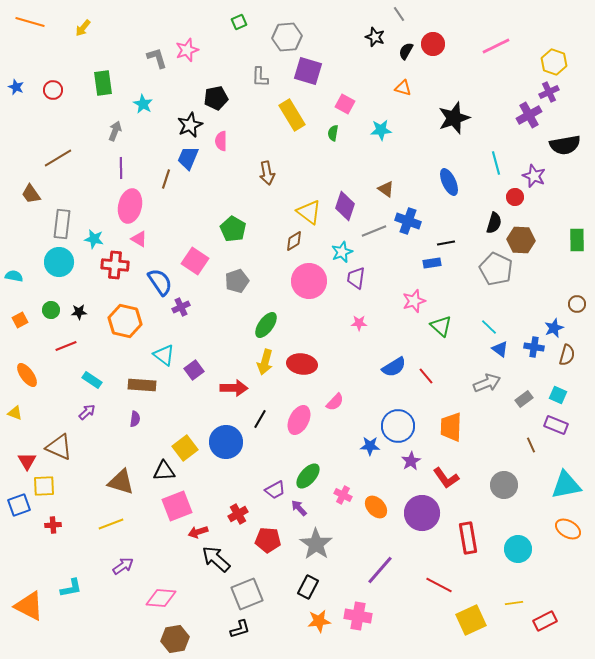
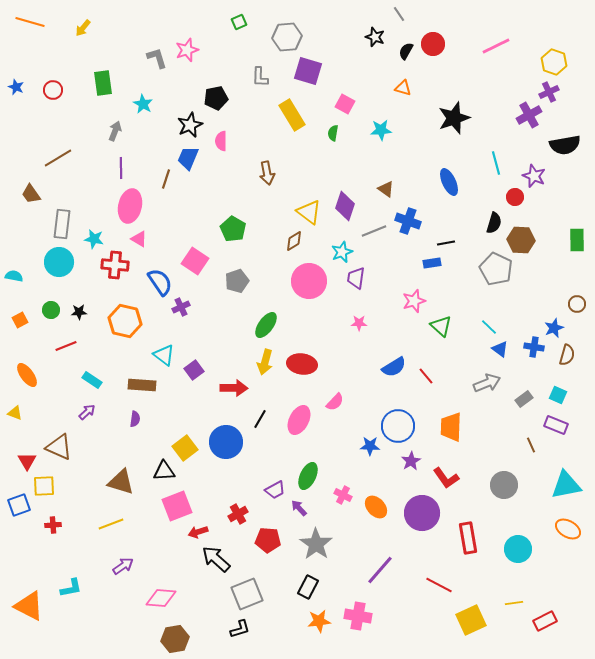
green ellipse at (308, 476): rotated 16 degrees counterclockwise
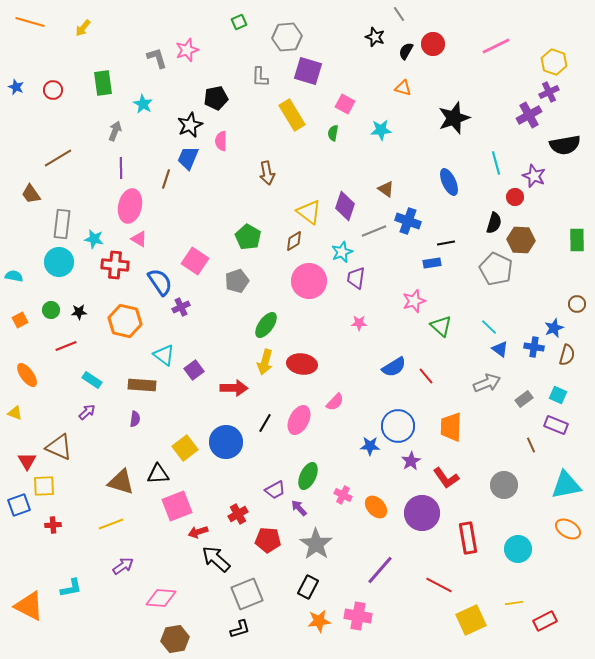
green pentagon at (233, 229): moved 15 px right, 8 px down
black line at (260, 419): moved 5 px right, 4 px down
black triangle at (164, 471): moved 6 px left, 3 px down
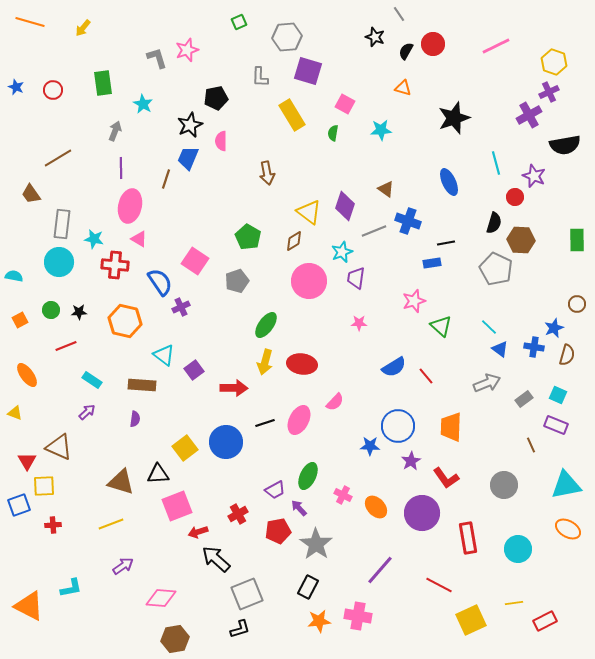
black line at (265, 423): rotated 42 degrees clockwise
red pentagon at (268, 540): moved 10 px right, 9 px up; rotated 15 degrees counterclockwise
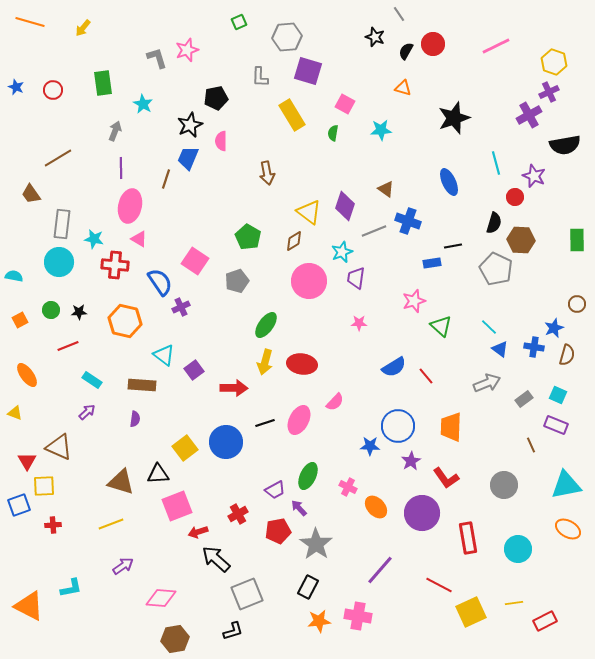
black line at (446, 243): moved 7 px right, 3 px down
red line at (66, 346): moved 2 px right
pink cross at (343, 495): moved 5 px right, 8 px up
yellow square at (471, 620): moved 8 px up
black L-shape at (240, 629): moved 7 px left, 2 px down
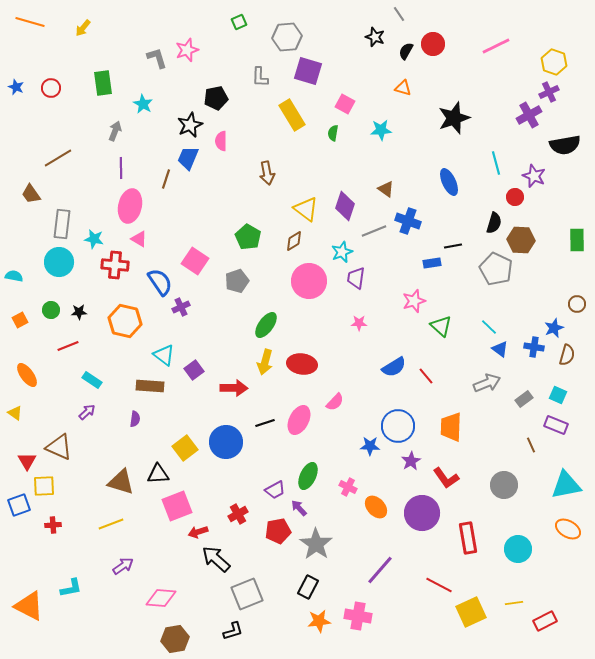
red circle at (53, 90): moved 2 px left, 2 px up
yellow triangle at (309, 212): moved 3 px left, 3 px up
brown rectangle at (142, 385): moved 8 px right, 1 px down
yellow triangle at (15, 413): rotated 14 degrees clockwise
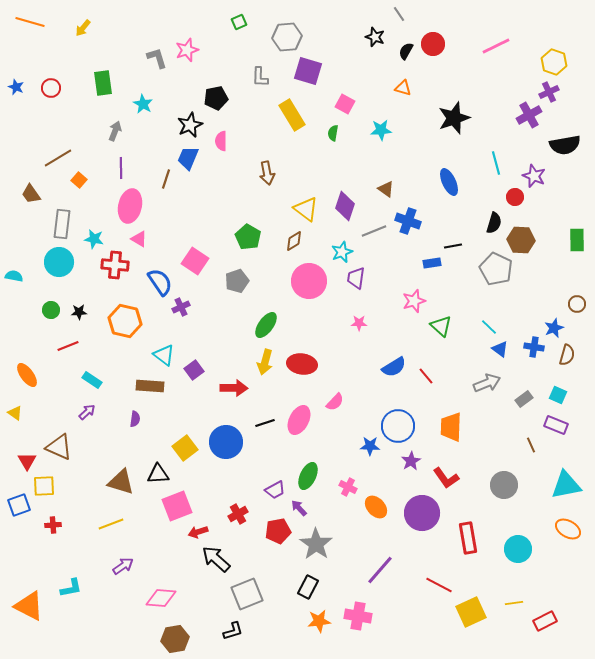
orange square at (20, 320): moved 59 px right, 140 px up; rotated 21 degrees counterclockwise
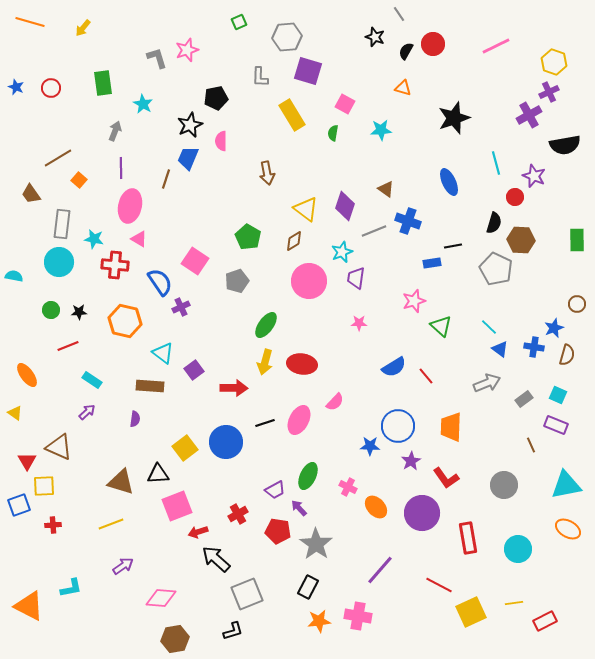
cyan triangle at (164, 355): moved 1 px left, 2 px up
red pentagon at (278, 531): rotated 20 degrees clockwise
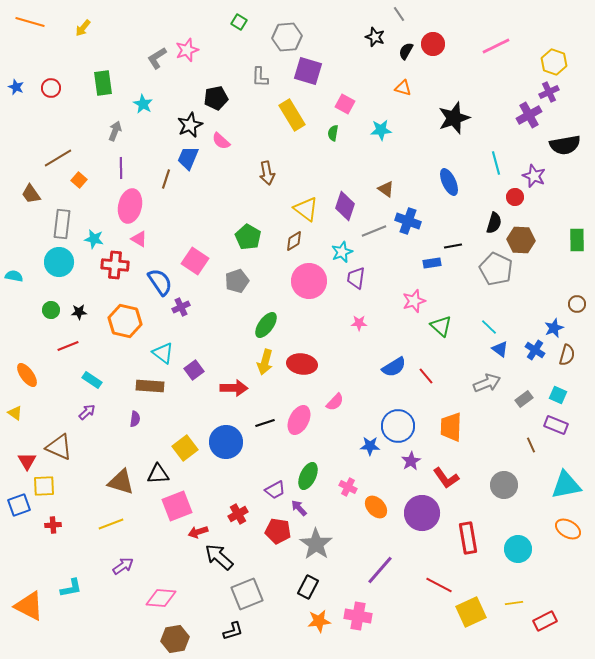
green square at (239, 22): rotated 35 degrees counterclockwise
gray L-shape at (157, 58): rotated 105 degrees counterclockwise
pink semicircle at (221, 141): rotated 48 degrees counterclockwise
blue cross at (534, 347): moved 1 px right, 3 px down; rotated 24 degrees clockwise
black arrow at (216, 559): moved 3 px right, 2 px up
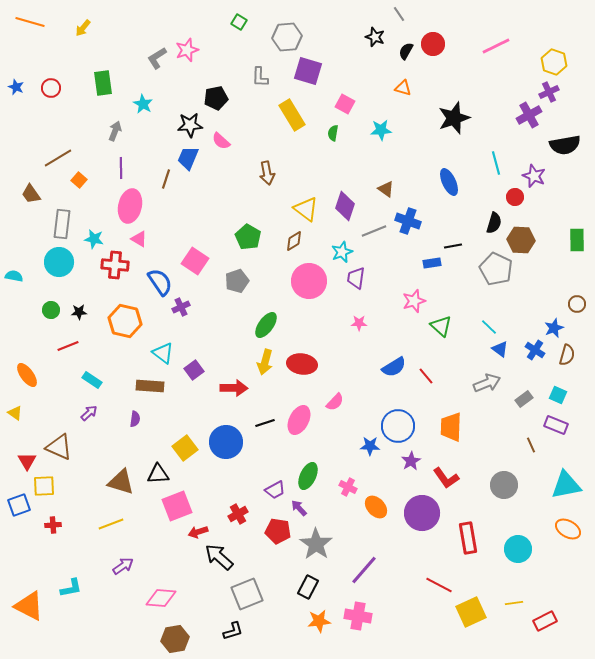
black star at (190, 125): rotated 20 degrees clockwise
purple arrow at (87, 412): moved 2 px right, 1 px down
purple line at (380, 570): moved 16 px left
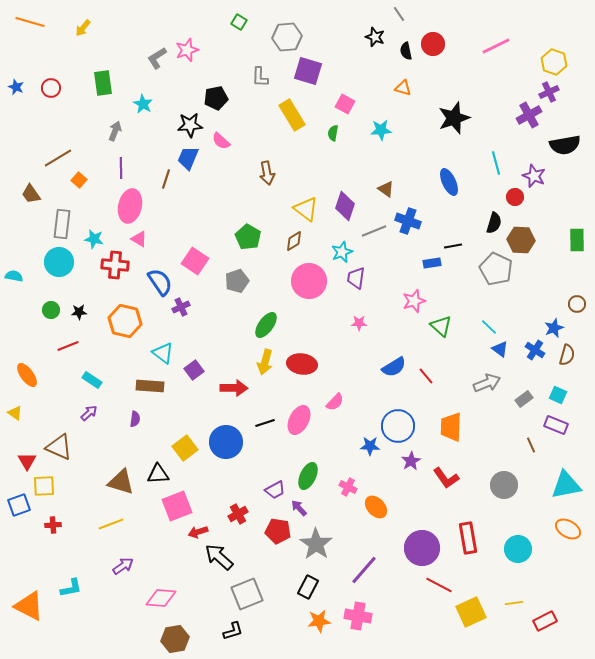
black semicircle at (406, 51): rotated 42 degrees counterclockwise
purple circle at (422, 513): moved 35 px down
